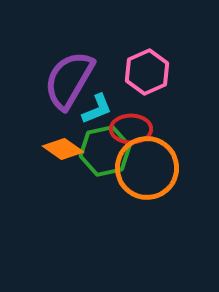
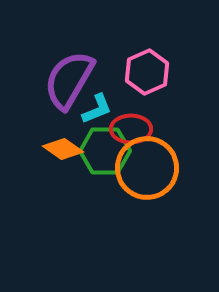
green hexagon: rotated 12 degrees clockwise
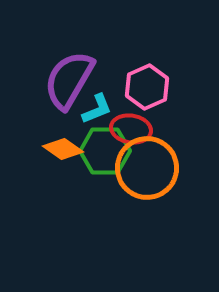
pink hexagon: moved 15 px down
red ellipse: rotated 9 degrees clockwise
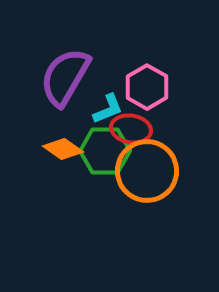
purple semicircle: moved 4 px left, 3 px up
pink hexagon: rotated 6 degrees counterclockwise
cyan L-shape: moved 11 px right
orange circle: moved 3 px down
